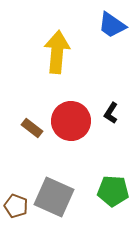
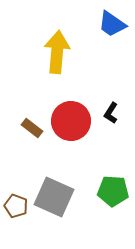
blue trapezoid: moved 1 px up
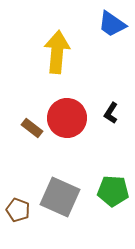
red circle: moved 4 px left, 3 px up
gray square: moved 6 px right
brown pentagon: moved 2 px right, 4 px down
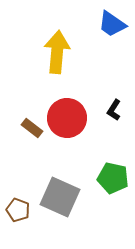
black L-shape: moved 3 px right, 3 px up
green pentagon: moved 13 px up; rotated 8 degrees clockwise
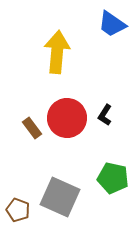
black L-shape: moved 9 px left, 5 px down
brown rectangle: rotated 15 degrees clockwise
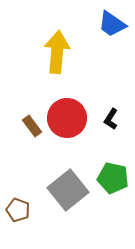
black L-shape: moved 6 px right, 4 px down
brown rectangle: moved 2 px up
gray square: moved 8 px right, 7 px up; rotated 27 degrees clockwise
